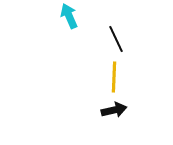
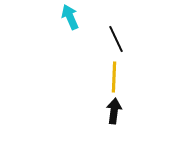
cyan arrow: moved 1 px right, 1 px down
black arrow: moved 1 px down; rotated 70 degrees counterclockwise
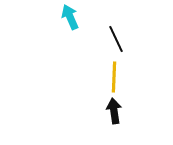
black arrow: rotated 15 degrees counterclockwise
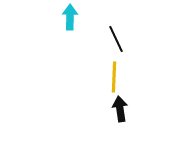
cyan arrow: rotated 25 degrees clockwise
black arrow: moved 6 px right, 2 px up
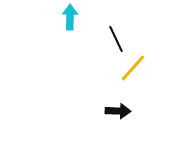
yellow line: moved 19 px right, 9 px up; rotated 40 degrees clockwise
black arrow: moved 2 px left, 2 px down; rotated 100 degrees clockwise
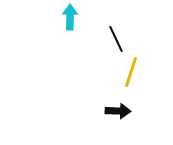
yellow line: moved 2 px left, 4 px down; rotated 24 degrees counterclockwise
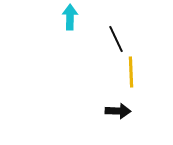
yellow line: rotated 20 degrees counterclockwise
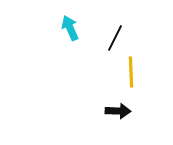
cyan arrow: moved 11 px down; rotated 25 degrees counterclockwise
black line: moved 1 px left, 1 px up; rotated 52 degrees clockwise
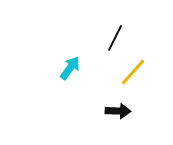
cyan arrow: moved 40 px down; rotated 60 degrees clockwise
yellow line: moved 2 px right; rotated 44 degrees clockwise
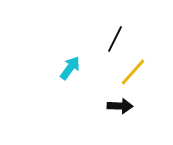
black line: moved 1 px down
black arrow: moved 2 px right, 5 px up
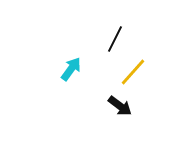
cyan arrow: moved 1 px right, 1 px down
black arrow: rotated 35 degrees clockwise
